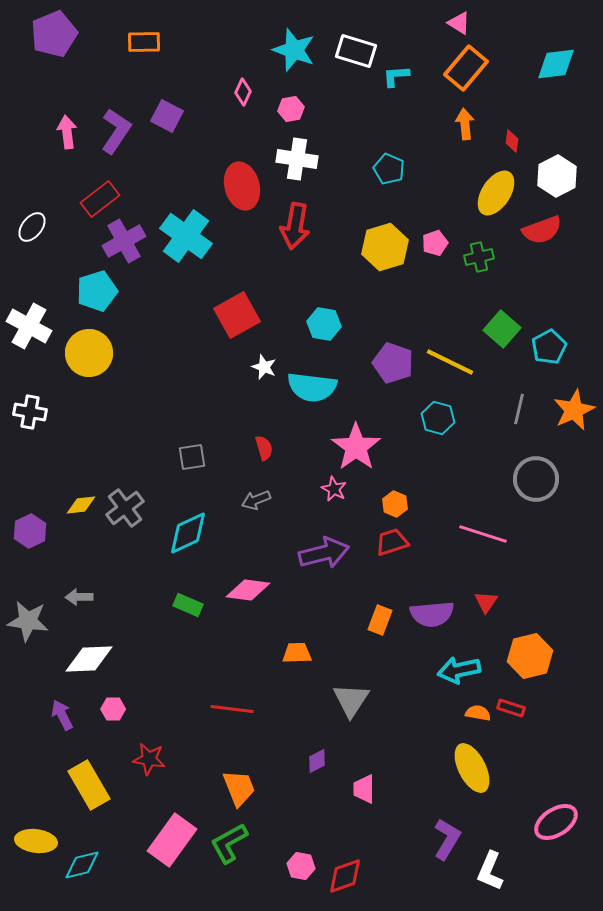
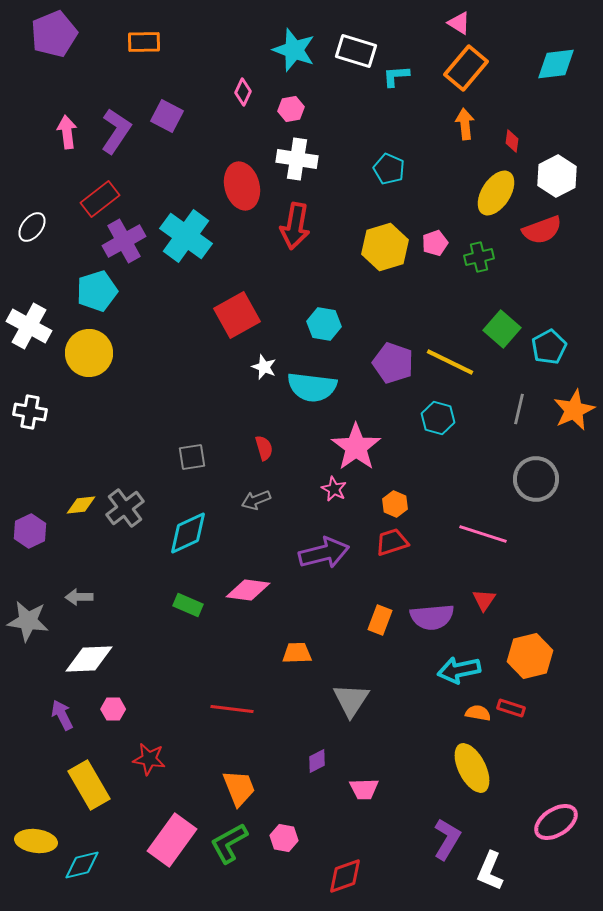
red triangle at (486, 602): moved 2 px left, 2 px up
purple semicircle at (432, 614): moved 3 px down
pink trapezoid at (364, 789): rotated 92 degrees counterclockwise
pink hexagon at (301, 866): moved 17 px left, 28 px up
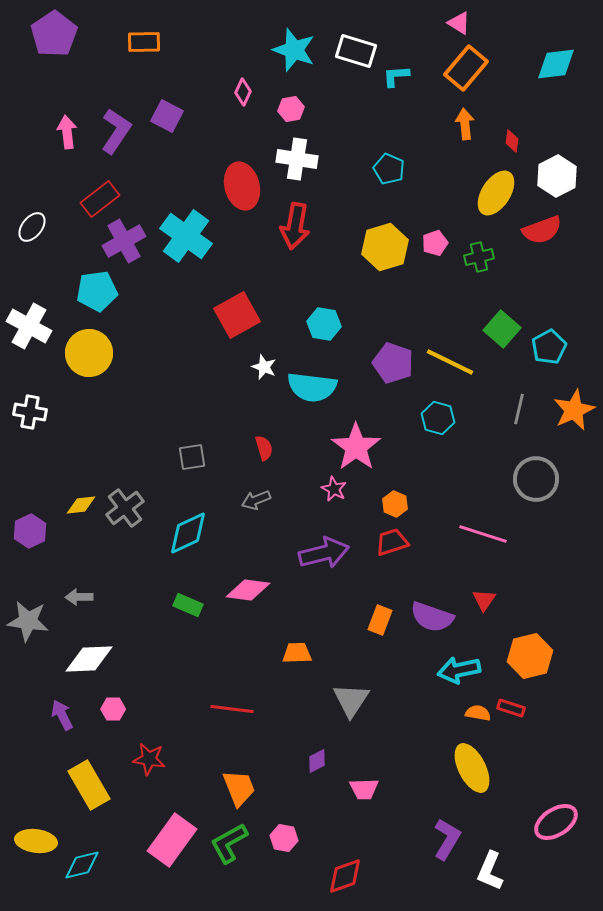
purple pentagon at (54, 34): rotated 12 degrees counterclockwise
cyan pentagon at (97, 291): rotated 9 degrees clockwise
purple semicircle at (432, 617): rotated 24 degrees clockwise
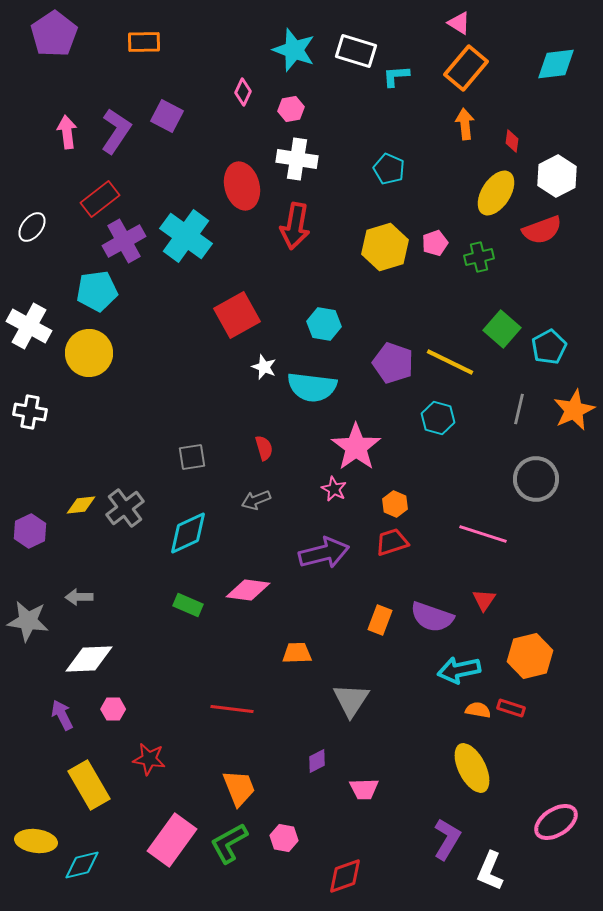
orange semicircle at (478, 713): moved 3 px up
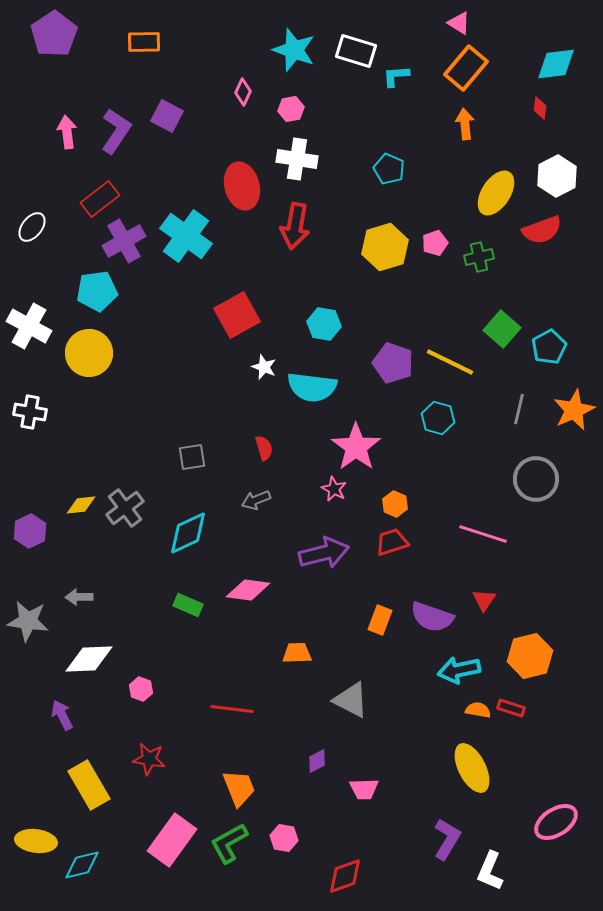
red diamond at (512, 141): moved 28 px right, 33 px up
gray triangle at (351, 700): rotated 36 degrees counterclockwise
pink hexagon at (113, 709): moved 28 px right, 20 px up; rotated 20 degrees clockwise
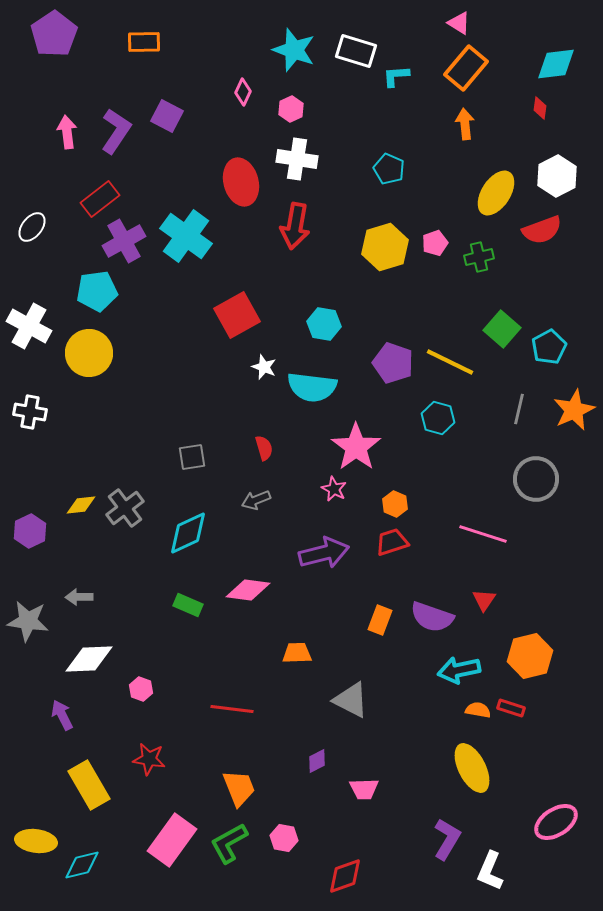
pink hexagon at (291, 109): rotated 15 degrees counterclockwise
red ellipse at (242, 186): moved 1 px left, 4 px up
